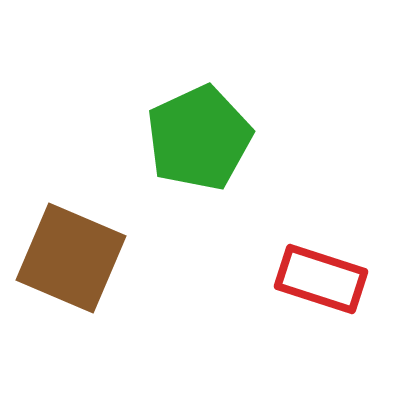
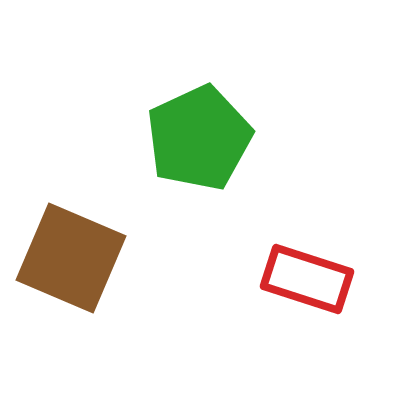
red rectangle: moved 14 px left
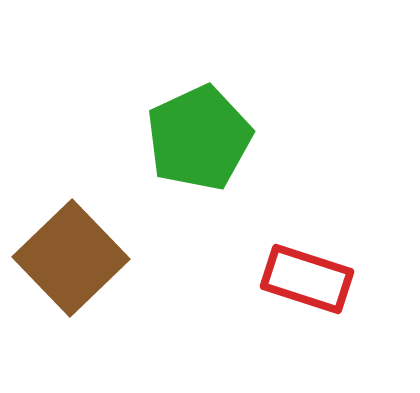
brown square: rotated 23 degrees clockwise
